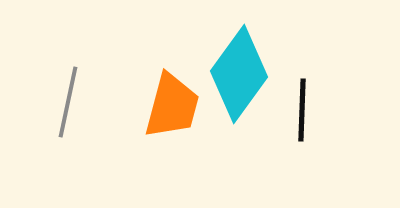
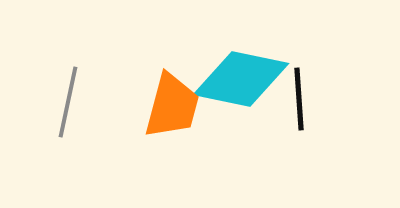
cyan diamond: moved 2 px right, 5 px down; rotated 66 degrees clockwise
black line: moved 3 px left, 11 px up; rotated 6 degrees counterclockwise
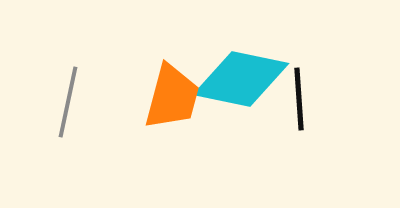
orange trapezoid: moved 9 px up
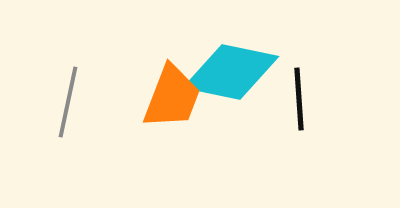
cyan diamond: moved 10 px left, 7 px up
orange trapezoid: rotated 6 degrees clockwise
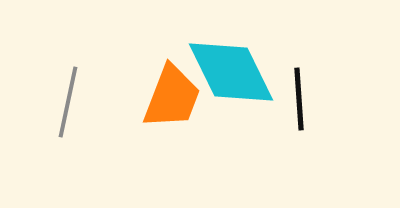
cyan diamond: rotated 52 degrees clockwise
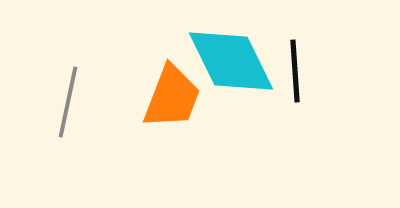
cyan diamond: moved 11 px up
black line: moved 4 px left, 28 px up
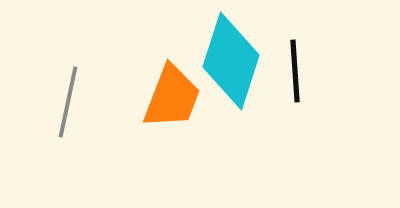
cyan diamond: rotated 44 degrees clockwise
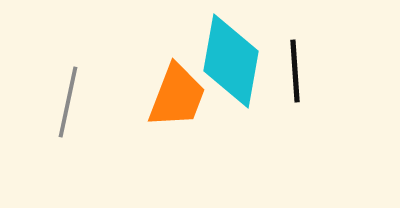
cyan diamond: rotated 8 degrees counterclockwise
orange trapezoid: moved 5 px right, 1 px up
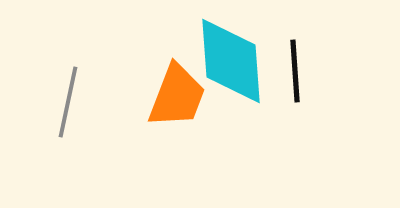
cyan diamond: rotated 14 degrees counterclockwise
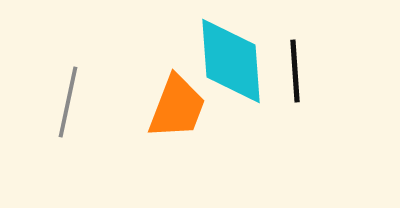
orange trapezoid: moved 11 px down
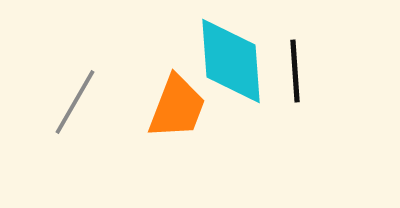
gray line: moved 7 px right; rotated 18 degrees clockwise
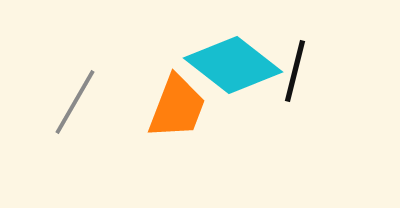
cyan diamond: moved 2 px right, 4 px down; rotated 48 degrees counterclockwise
black line: rotated 18 degrees clockwise
